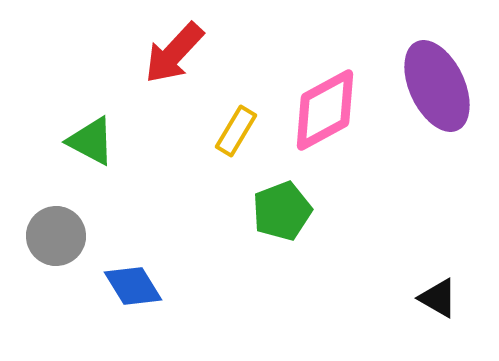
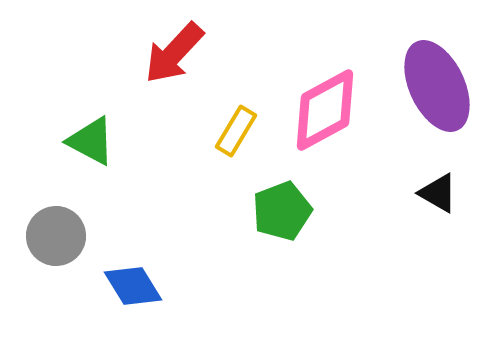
black triangle: moved 105 px up
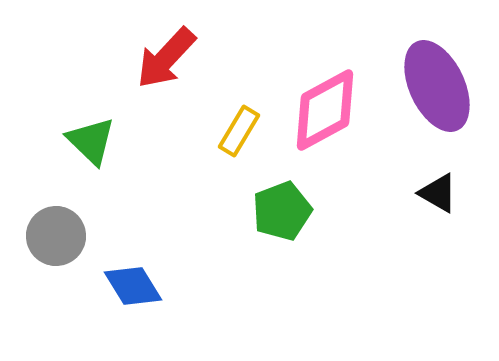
red arrow: moved 8 px left, 5 px down
yellow rectangle: moved 3 px right
green triangle: rotated 16 degrees clockwise
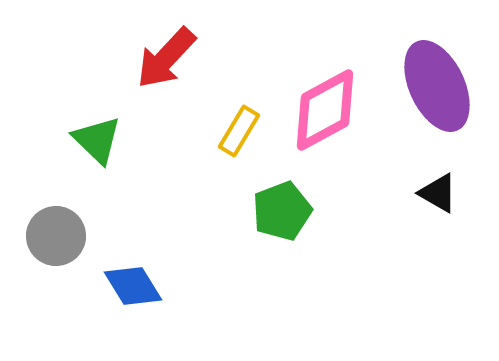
green triangle: moved 6 px right, 1 px up
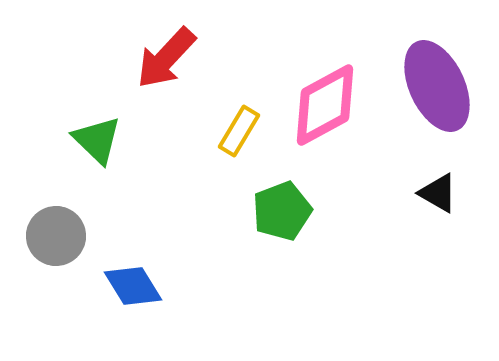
pink diamond: moved 5 px up
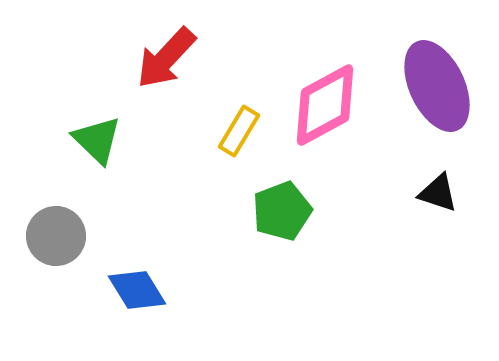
black triangle: rotated 12 degrees counterclockwise
blue diamond: moved 4 px right, 4 px down
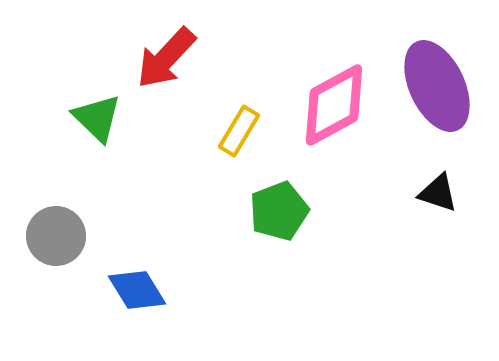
pink diamond: moved 9 px right
green triangle: moved 22 px up
green pentagon: moved 3 px left
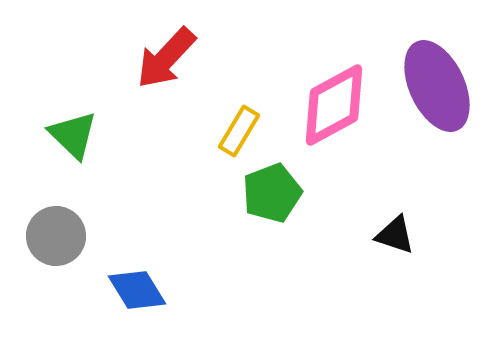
green triangle: moved 24 px left, 17 px down
black triangle: moved 43 px left, 42 px down
green pentagon: moved 7 px left, 18 px up
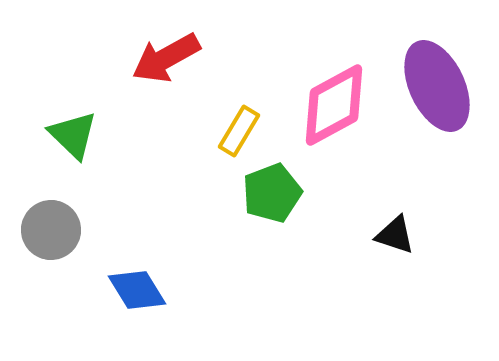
red arrow: rotated 18 degrees clockwise
gray circle: moved 5 px left, 6 px up
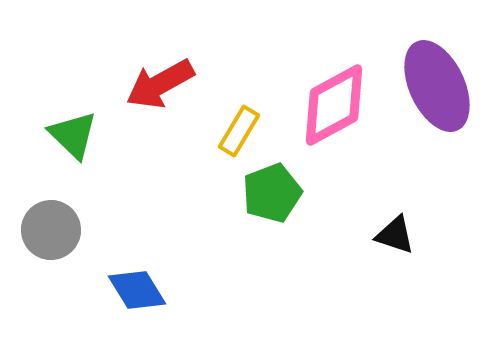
red arrow: moved 6 px left, 26 px down
